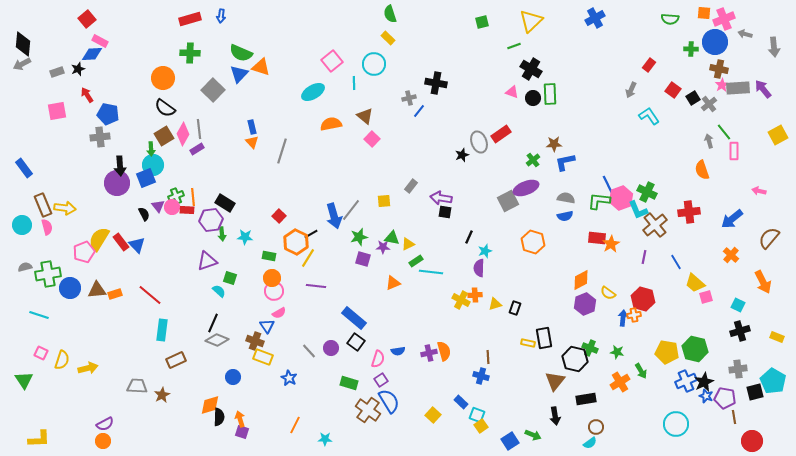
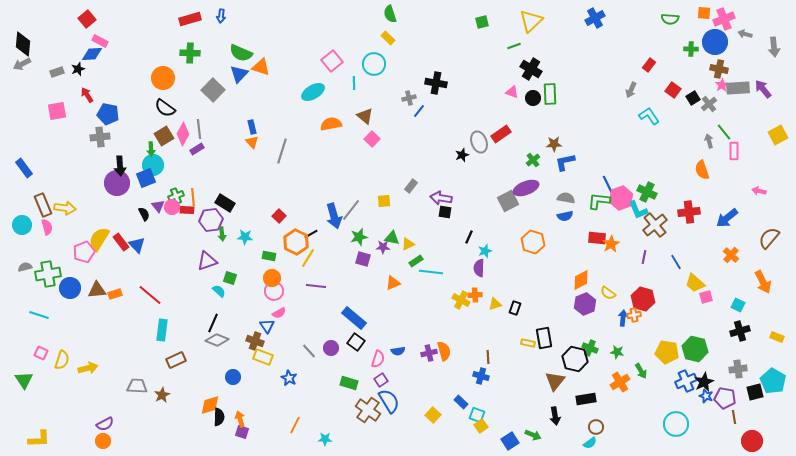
blue arrow at (732, 219): moved 5 px left, 1 px up
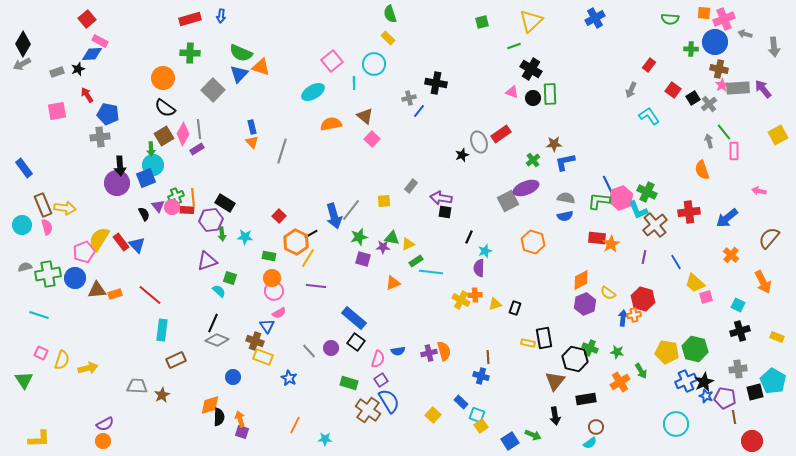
black diamond at (23, 44): rotated 25 degrees clockwise
blue circle at (70, 288): moved 5 px right, 10 px up
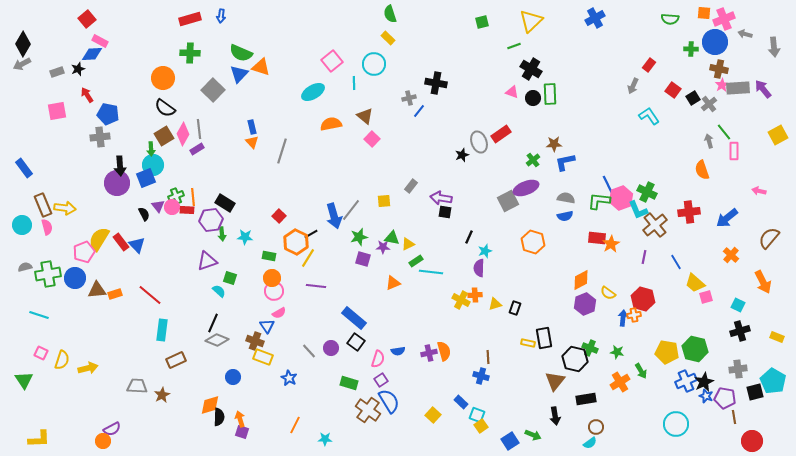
gray arrow at (631, 90): moved 2 px right, 4 px up
purple semicircle at (105, 424): moved 7 px right, 5 px down
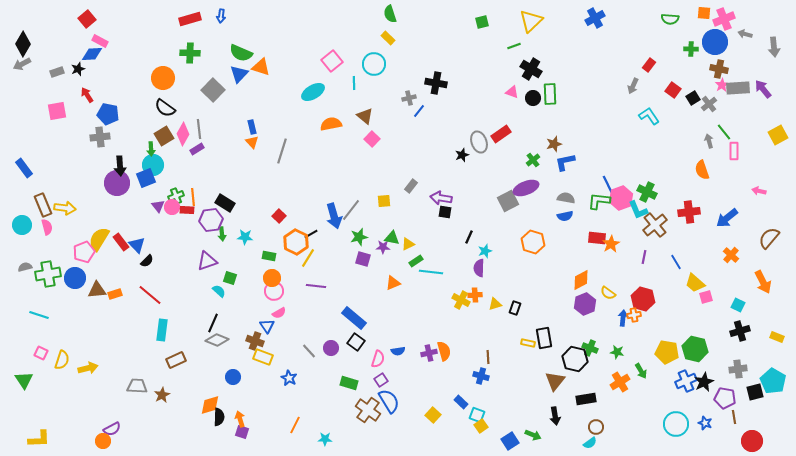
brown star at (554, 144): rotated 14 degrees counterclockwise
black semicircle at (144, 214): moved 3 px right, 47 px down; rotated 72 degrees clockwise
blue star at (706, 396): moved 1 px left, 27 px down
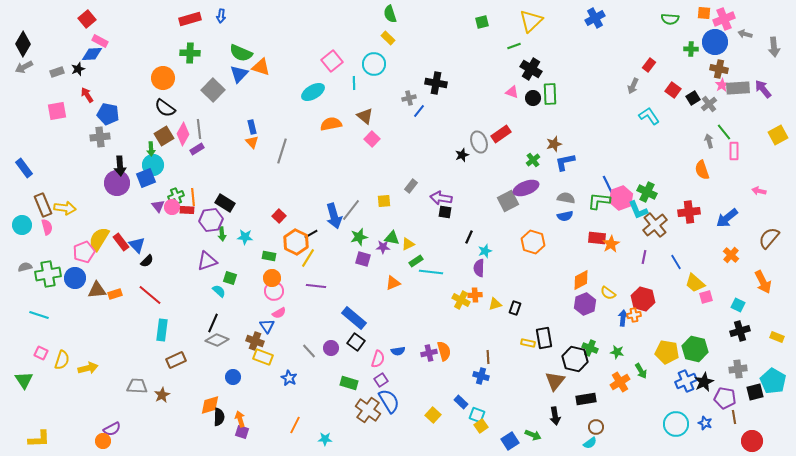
gray arrow at (22, 64): moved 2 px right, 3 px down
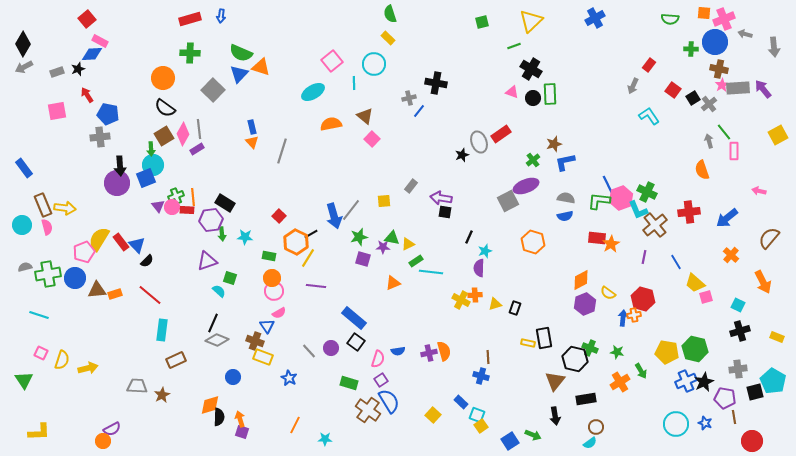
purple ellipse at (526, 188): moved 2 px up
yellow L-shape at (39, 439): moved 7 px up
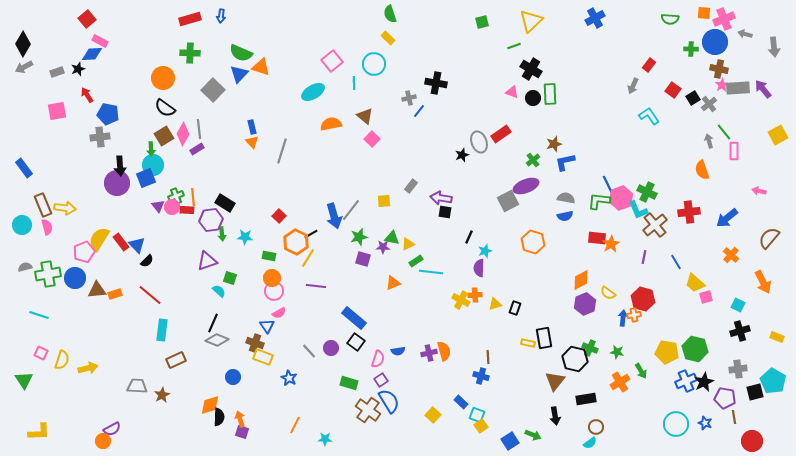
brown cross at (255, 341): moved 2 px down
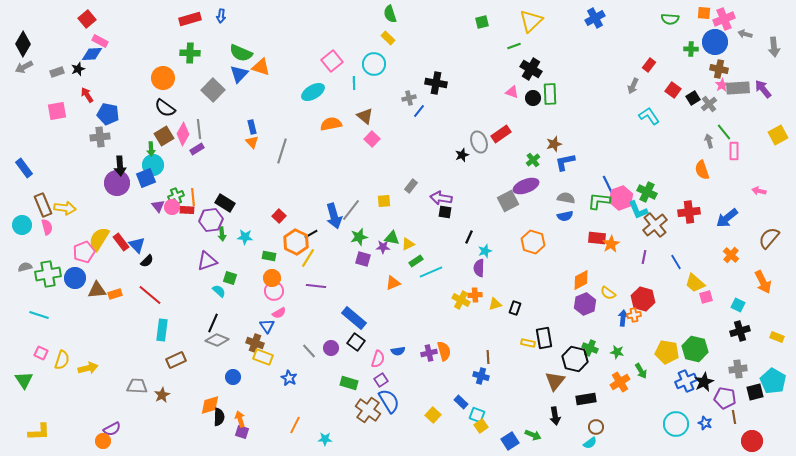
cyan line at (431, 272): rotated 30 degrees counterclockwise
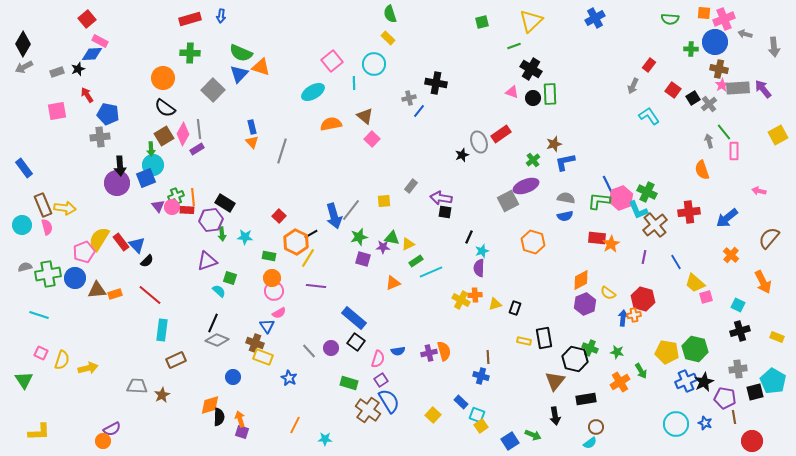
cyan star at (485, 251): moved 3 px left
yellow rectangle at (528, 343): moved 4 px left, 2 px up
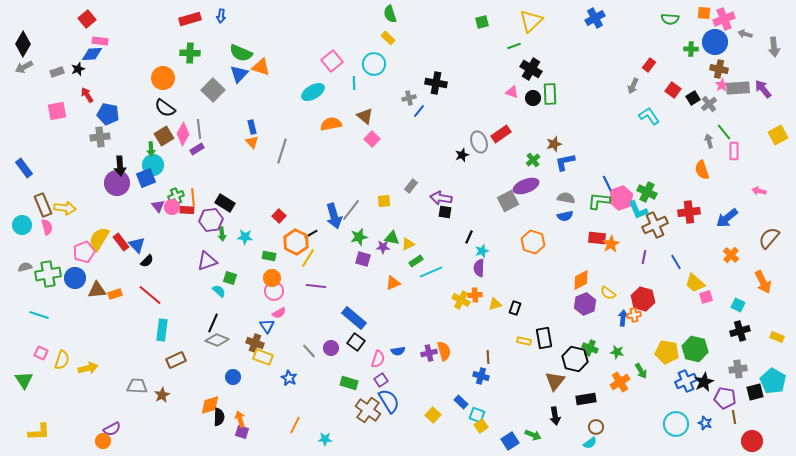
pink rectangle at (100, 41): rotated 21 degrees counterclockwise
brown cross at (655, 225): rotated 15 degrees clockwise
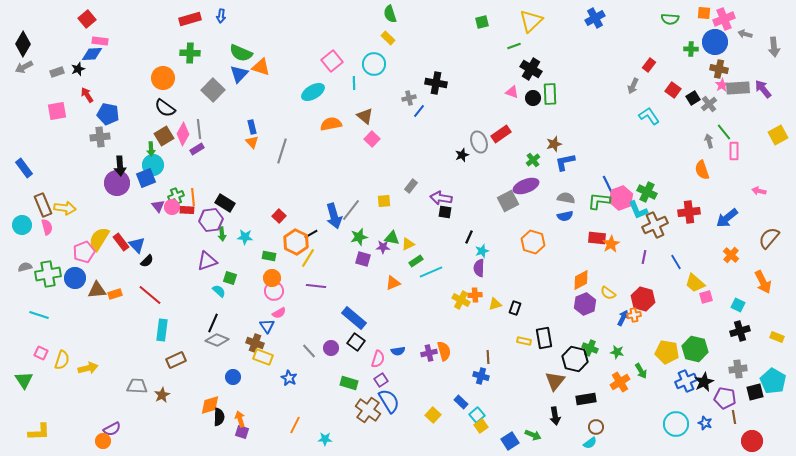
blue arrow at (623, 318): rotated 21 degrees clockwise
cyan square at (477, 415): rotated 28 degrees clockwise
